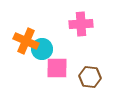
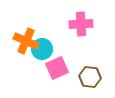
pink square: rotated 25 degrees counterclockwise
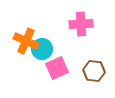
brown hexagon: moved 4 px right, 6 px up
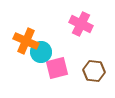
pink cross: rotated 30 degrees clockwise
cyan circle: moved 1 px left, 3 px down
pink square: rotated 10 degrees clockwise
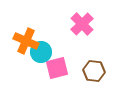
pink cross: moved 1 px right; rotated 20 degrees clockwise
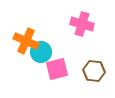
pink cross: rotated 30 degrees counterclockwise
pink square: moved 1 px down
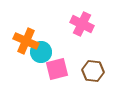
pink cross: rotated 10 degrees clockwise
brown hexagon: moved 1 px left
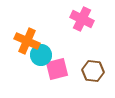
pink cross: moved 5 px up
orange cross: moved 1 px right
cyan circle: moved 3 px down
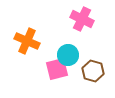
cyan circle: moved 27 px right
brown hexagon: rotated 10 degrees clockwise
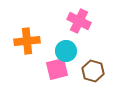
pink cross: moved 3 px left, 2 px down
orange cross: rotated 30 degrees counterclockwise
cyan circle: moved 2 px left, 4 px up
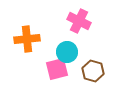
orange cross: moved 2 px up
cyan circle: moved 1 px right, 1 px down
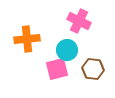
cyan circle: moved 2 px up
brown hexagon: moved 2 px up; rotated 10 degrees counterclockwise
